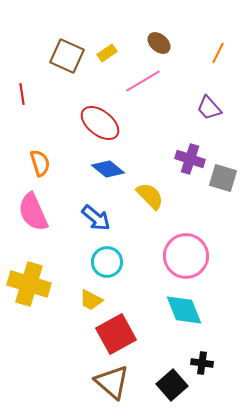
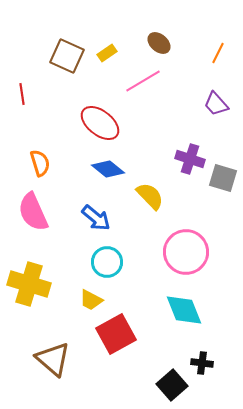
purple trapezoid: moved 7 px right, 4 px up
pink circle: moved 4 px up
brown triangle: moved 59 px left, 23 px up
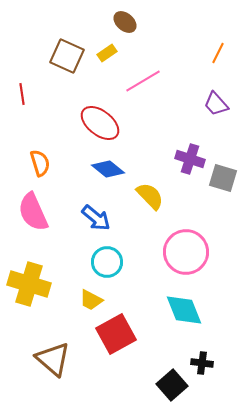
brown ellipse: moved 34 px left, 21 px up
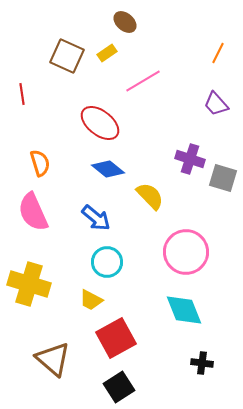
red square: moved 4 px down
black square: moved 53 px left, 2 px down; rotated 8 degrees clockwise
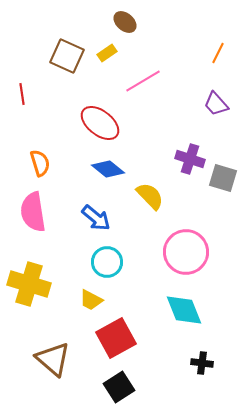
pink semicircle: rotated 15 degrees clockwise
